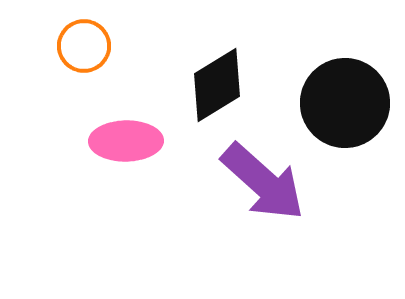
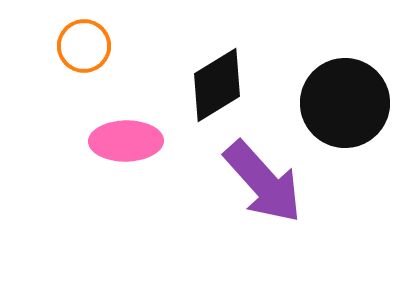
purple arrow: rotated 6 degrees clockwise
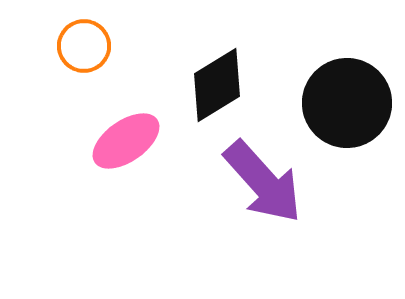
black circle: moved 2 px right
pink ellipse: rotated 34 degrees counterclockwise
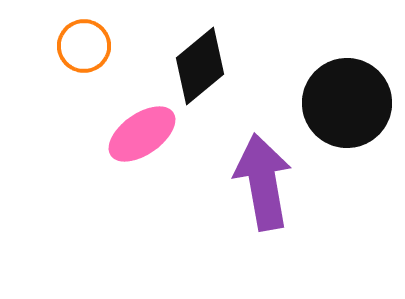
black diamond: moved 17 px left, 19 px up; rotated 8 degrees counterclockwise
pink ellipse: moved 16 px right, 7 px up
purple arrow: rotated 148 degrees counterclockwise
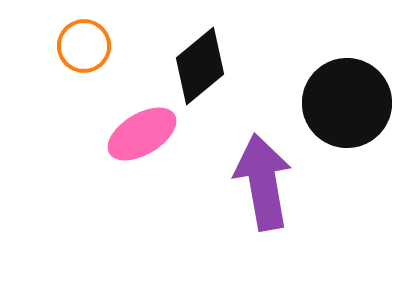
pink ellipse: rotated 4 degrees clockwise
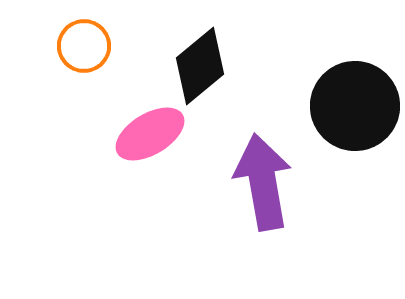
black circle: moved 8 px right, 3 px down
pink ellipse: moved 8 px right
